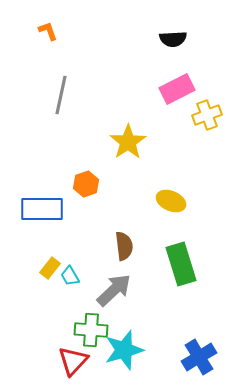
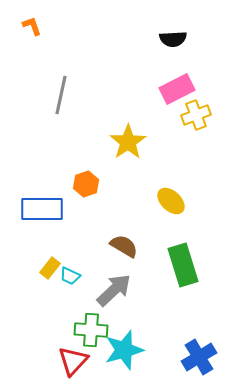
orange L-shape: moved 16 px left, 5 px up
yellow cross: moved 11 px left
yellow ellipse: rotated 20 degrees clockwise
brown semicircle: rotated 52 degrees counterclockwise
green rectangle: moved 2 px right, 1 px down
cyan trapezoid: rotated 35 degrees counterclockwise
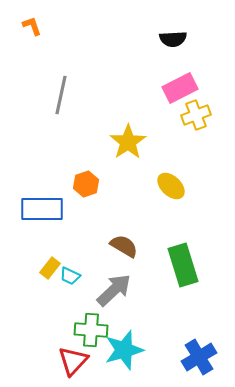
pink rectangle: moved 3 px right, 1 px up
yellow ellipse: moved 15 px up
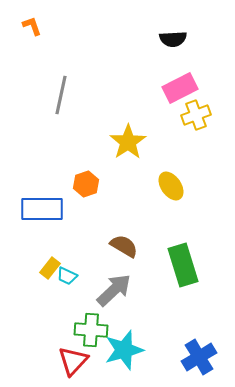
yellow ellipse: rotated 12 degrees clockwise
cyan trapezoid: moved 3 px left
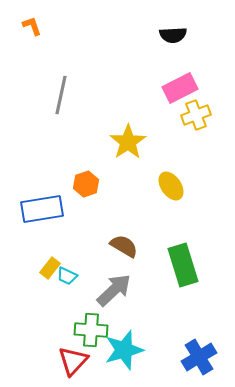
black semicircle: moved 4 px up
blue rectangle: rotated 9 degrees counterclockwise
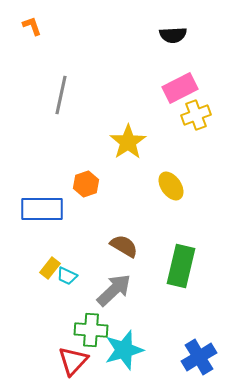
blue rectangle: rotated 9 degrees clockwise
green rectangle: moved 2 px left, 1 px down; rotated 30 degrees clockwise
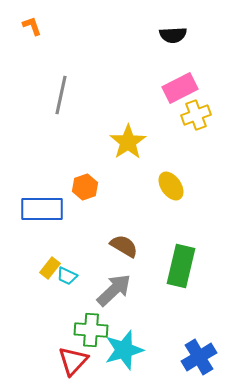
orange hexagon: moved 1 px left, 3 px down
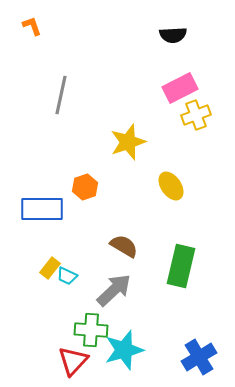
yellow star: rotated 15 degrees clockwise
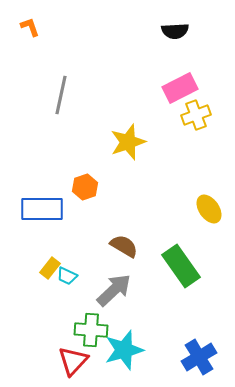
orange L-shape: moved 2 px left, 1 px down
black semicircle: moved 2 px right, 4 px up
yellow ellipse: moved 38 px right, 23 px down
green rectangle: rotated 48 degrees counterclockwise
